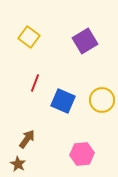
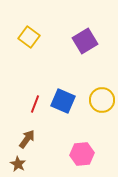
red line: moved 21 px down
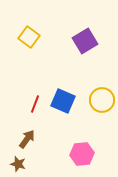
brown star: rotated 14 degrees counterclockwise
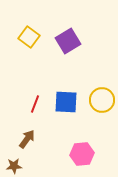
purple square: moved 17 px left
blue square: moved 3 px right, 1 px down; rotated 20 degrees counterclockwise
brown star: moved 4 px left, 2 px down; rotated 21 degrees counterclockwise
